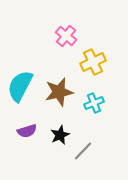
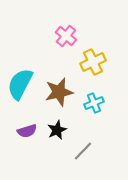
cyan semicircle: moved 2 px up
black star: moved 3 px left, 5 px up
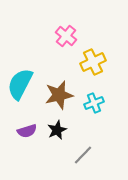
brown star: moved 3 px down
gray line: moved 4 px down
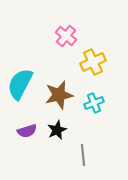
gray line: rotated 50 degrees counterclockwise
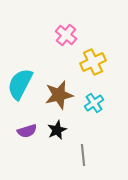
pink cross: moved 1 px up
cyan cross: rotated 12 degrees counterclockwise
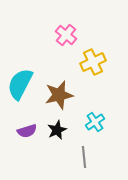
cyan cross: moved 1 px right, 19 px down
gray line: moved 1 px right, 2 px down
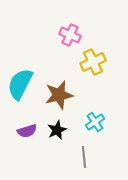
pink cross: moved 4 px right; rotated 15 degrees counterclockwise
